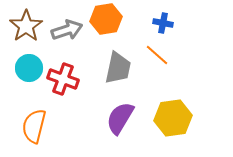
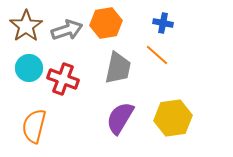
orange hexagon: moved 4 px down
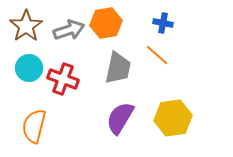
gray arrow: moved 2 px right
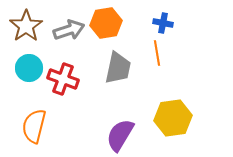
orange line: moved 2 px up; rotated 40 degrees clockwise
purple semicircle: moved 17 px down
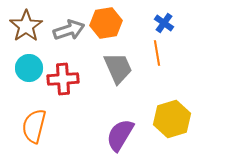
blue cross: moved 1 px right; rotated 24 degrees clockwise
gray trapezoid: rotated 36 degrees counterclockwise
red cross: rotated 24 degrees counterclockwise
yellow hexagon: moved 1 px left, 1 px down; rotated 9 degrees counterclockwise
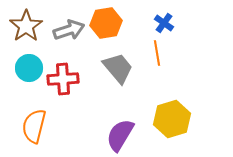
gray trapezoid: rotated 16 degrees counterclockwise
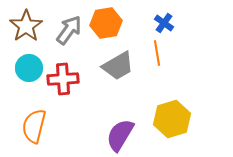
gray arrow: rotated 36 degrees counterclockwise
gray trapezoid: moved 2 px up; rotated 100 degrees clockwise
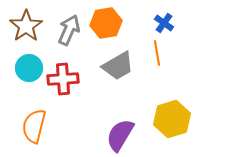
gray arrow: rotated 12 degrees counterclockwise
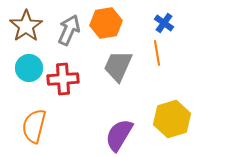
gray trapezoid: rotated 144 degrees clockwise
purple semicircle: moved 1 px left
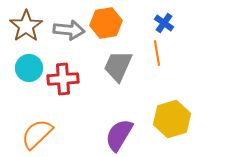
gray arrow: rotated 72 degrees clockwise
orange semicircle: moved 3 px right, 8 px down; rotated 32 degrees clockwise
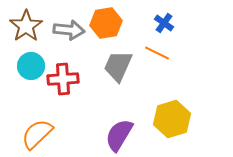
orange line: rotated 55 degrees counterclockwise
cyan circle: moved 2 px right, 2 px up
